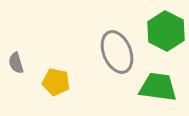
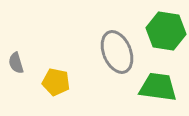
green hexagon: rotated 18 degrees counterclockwise
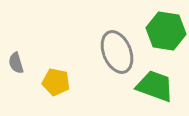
green trapezoid: moved 3 px left, 1 px up; rotated 12 degrees clockwise
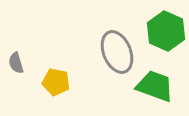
green hexagon: rotated 15 degrees clockwise
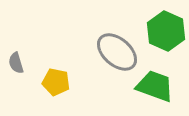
gray ellipse: rotated 27 degrees counterclockwise
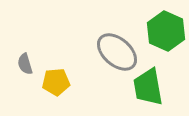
gray semicircle: moved 9 px right, 1 px down
yellow pentagon: rotated 16 degrees counterclockwise
green trapezoid: moved 7 px left, 1 px down; rotated 120 degrees counterclockwise
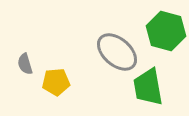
green hexagon: rotated 9 degrees counterclockwise
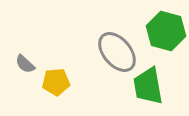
gray ellipse: rotated 9 degrees clockwise
gray semicircle: rotated 30 degrees counterclockwise
green trapezoid: moved 1 px up
